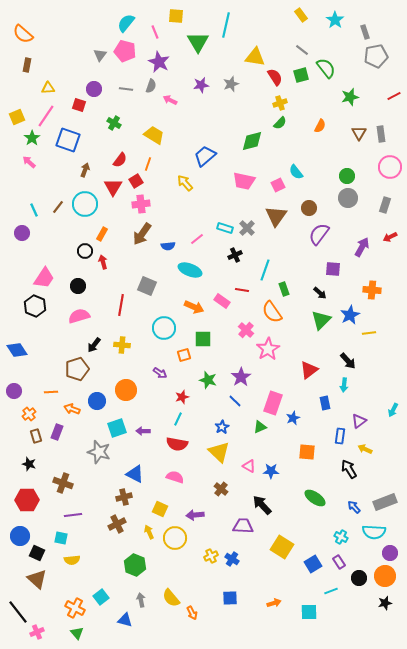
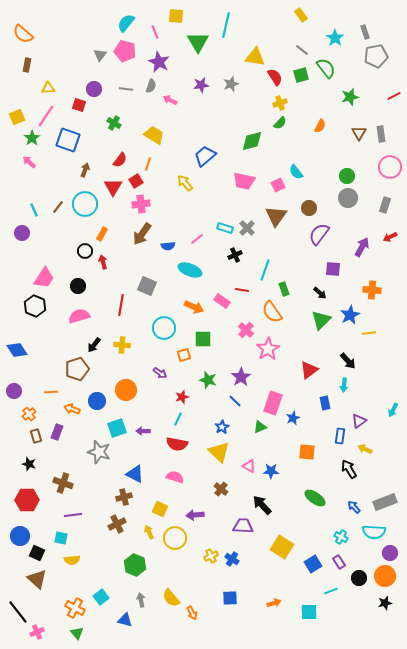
cyan star at (335, 20): moved 18 px down
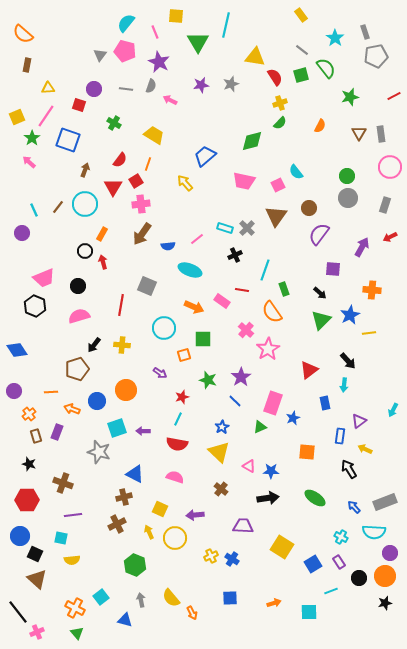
pink trapezoid at (44, 278): rotated 35 degrees clockwise
black arrow at (262, 505): moved 6 px right, 7 px up; rotated 125 degrees clockwise
black square at (37, 553): moved 2 px left, 1 px down
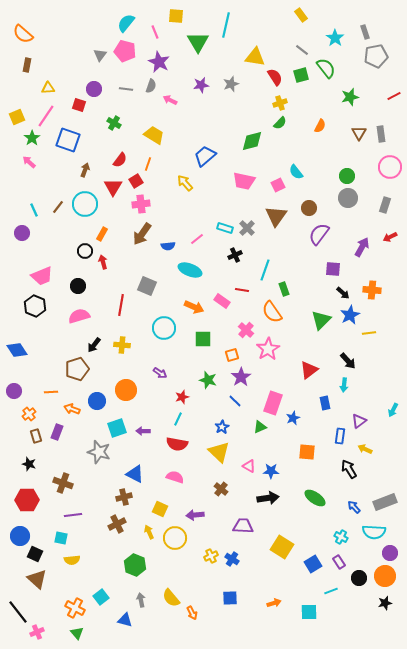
pink trapezoid at (44, 278): moved 2 px left, 2 px up
black arrow at (320, 293): moved 23 px right
orange square at (184, 355): moved 48 px right
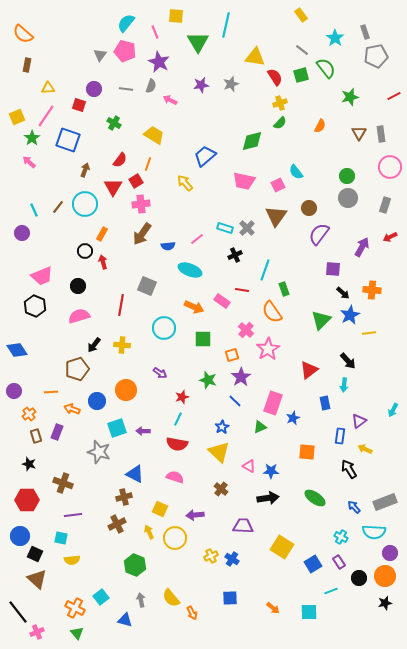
orange arrow at (274, 603): moved 1 px left, 5 px down; rotated 56 degrees clockwise
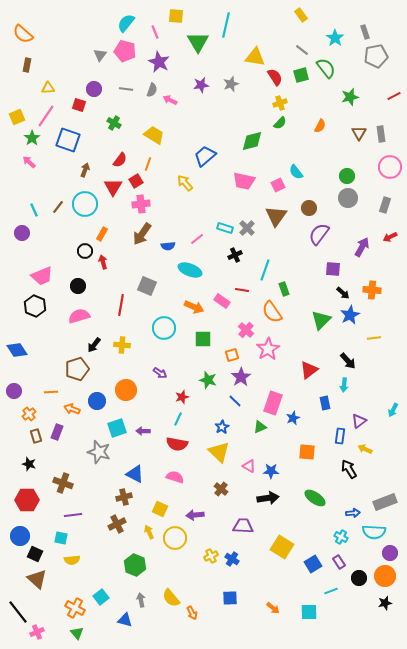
gray semicircle at (151, 86): moved 1 px right, 4 px down
yellow line at (369, 333): moved 5 px right, 5 px down
blue arrow at (354, 507): moved 1 px left, 6 px down; rotated 128 degrees clockwise
